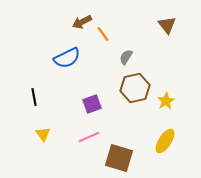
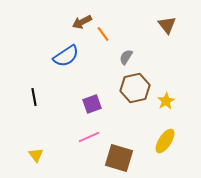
blue semicircle: moved 1 px left, 2 px up; rotated 8 degrees counterclockwise
yellow triangle: moved 7 px left, 21 px down
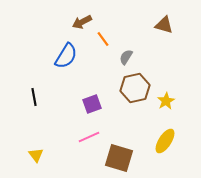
brown triangle: moved 3 px left; rotated 36 degrees counterclockwise
orange line: moved 5 px down
blue semicircle: rotated 24 degrees counterclockwise
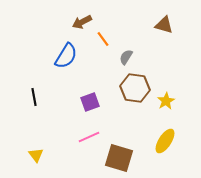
brown hexagon: rotated 20 degrees clockwise
purple square: moved 2 px left, 2 px up
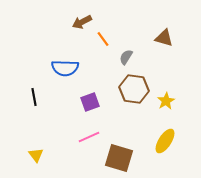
brown triangle: moved 13 px down
blue semicircle: moved 1 px left, 12 px down; rotated 60 degrees clockwise
brown hexagon: moved 1 px left, 1 px down
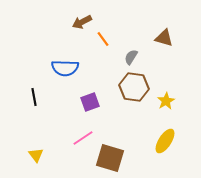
gray semicircle: moved 5 px right
brown hexagon: moved 2 px up
pink line: moved 6 px left, 1 px down; rotated 10 degrees counterclockwise
brown square: moved 9 px left
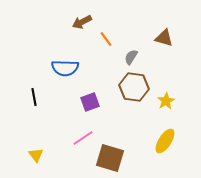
orange line: moved 3 px right
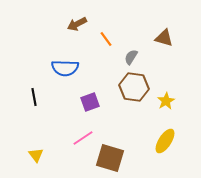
brown arrow: moved 5 px left, 2 px down
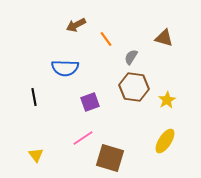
brown arrow: moved 1 px left, 1 px down
yellow star: moved 1 px right, 1 px up
